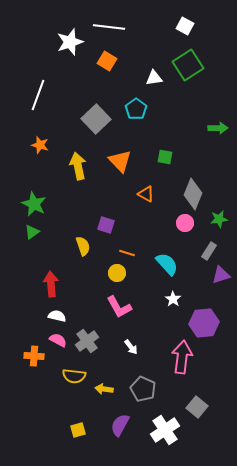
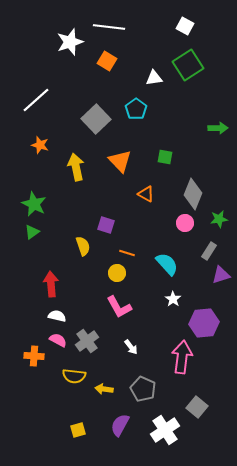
white line at (38, 95): moved 2 px left, 5 px down; rotated 28 degrees clockwise
yellow arrow at (78, 166): moved 2 px left, 1 px down
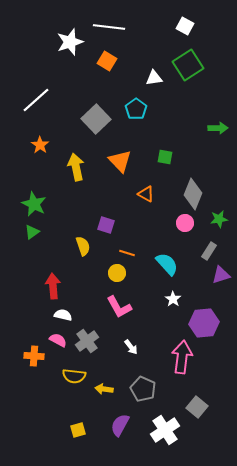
orange star at (40, 145): rotated 18 degrees clockwise
red arrow at (51, 284): moved 2 px right, 2 px down
white semicircle at (57, 316): moved 6 px right, 1 px up
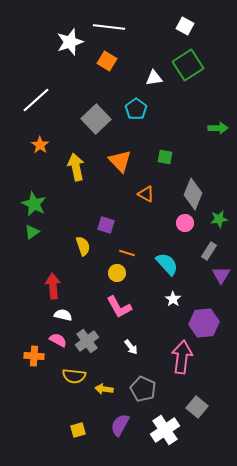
purple triangle at (221, 275): rotated 42 degrees counterclockwise
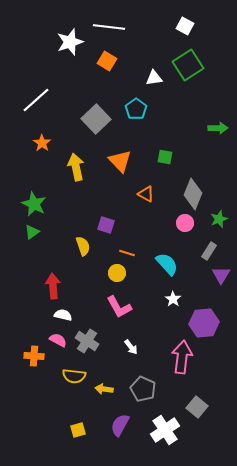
orange star at (40, 145): moved 2 px right, 2 px up
green star at (219, 219): rotated 12 degrees counterclockwise
gray cross at (87, 341): rotated 20 degrees counterclockwise
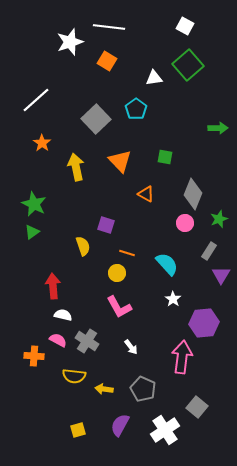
green square at (188, 65): rotated 8 degrees counterclockwise
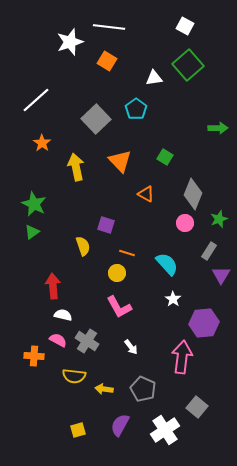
green square at (165, 157): rotated 21 degrees clockwise
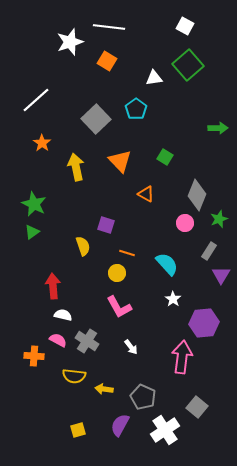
gray diamond at (193, 194): moved 4 px right, 1 px down
gray pentagon at (143, 389): moved 8 px down
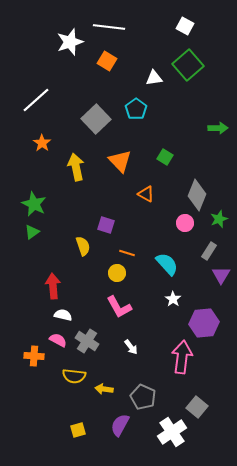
white cross at (165, 430): moved 7 px right, 2 px down
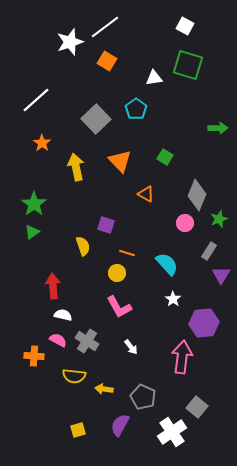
white line at (109, 27): moved 4 px left; rotated 44 degrees counterclockwise
green square at (188, 65): rotated 32 degrees counterclockwise
green star at (34, 204): rotated 10 degrees clockwise
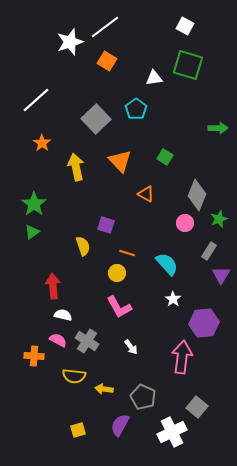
white cross at (172, 432): rotated 8 degrees clockwise
